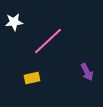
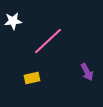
white star: moved 1 px left, 1 px up
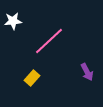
pink line: moved 1 px right
yellow rectangle: rotated 35 degrees counterclockwise
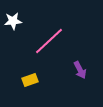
purple arrow: moved 7 px left, 2 px up
yellow rectangle: moved 2 px left, 2 px down; rotated 28 degrees clockwise
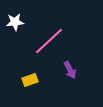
white star: moved 2 px right, 1 px down
purple arrow: moved 10 px left
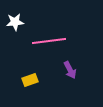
pink line: rotated 36 degrees clockwise
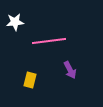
yellow rectangle: rotated 56 degrees counterclockwise
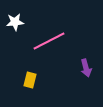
pink line: rotated 20 degrees counterclockwise
purple arrow: moved 16 px right, 2 px up; rotated 12 degrees clockwise
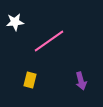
pink line: rotated 8 degrees counterclockwise
purple arrow: moved 5 px left, 13 px down
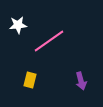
white star: moved 3 px right, 3 px down
